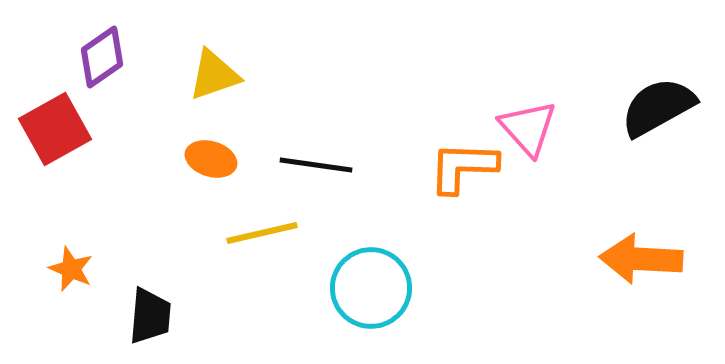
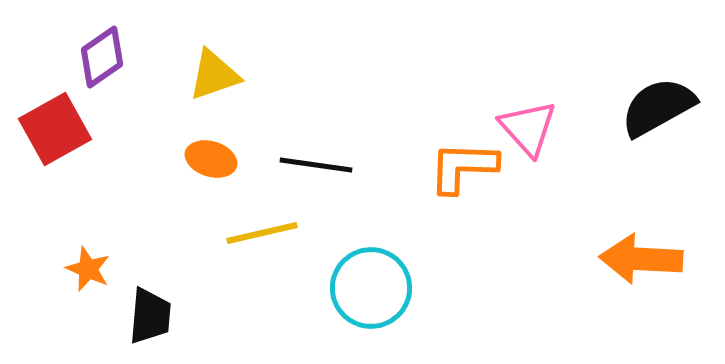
orange star: moved 17 px right
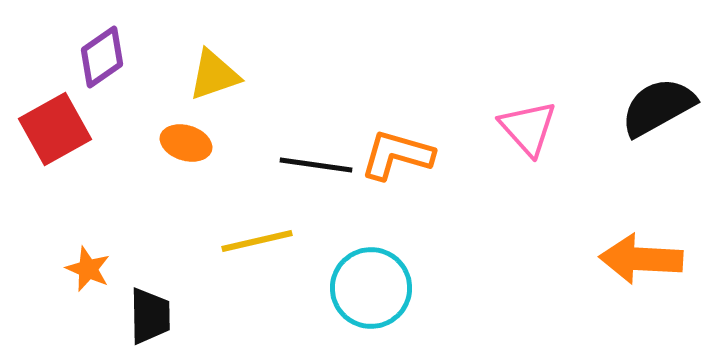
orange ellipse: moved 25 px left, 16 px up
orange L-shape: moved 66 px left, 12 px up; rotated 14 degrees clockwise
yellow line: moved 5 px left, 8 px down
black trapezoid: rotated 6 degrees counterclockwise
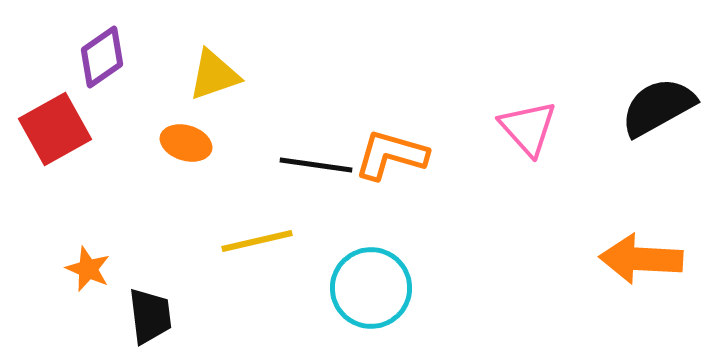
orange L-shape: moved 6 px left
black trapezoid: rotated 6 degrees counterclockwise
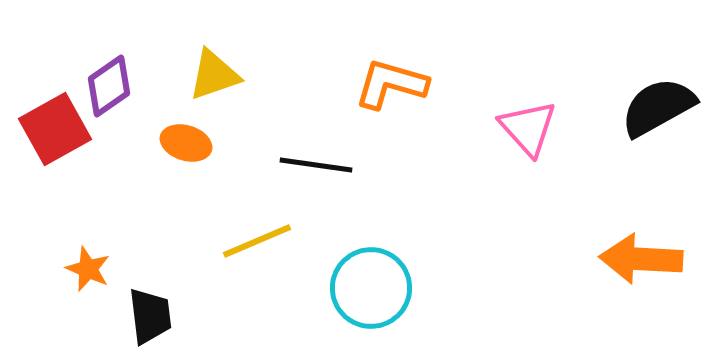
purple diamond: moved 7 px right, 29 px down
orange L-shape: moved 71 px up
yellow line: rotated 10 degrees counterclockwise
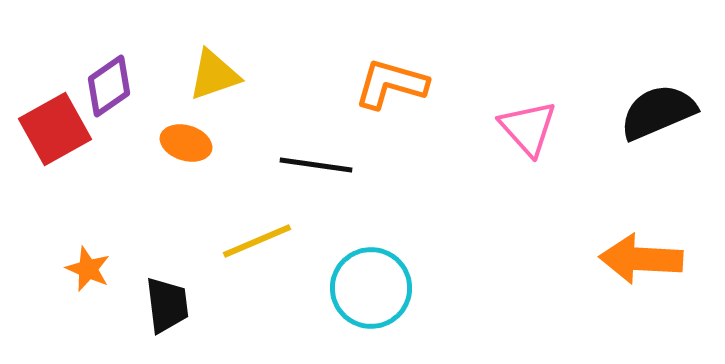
black semicircle: moved 5 px down; rotated 6 degrees clockwise
black trapezoid: moved 17 px right, 11 px up
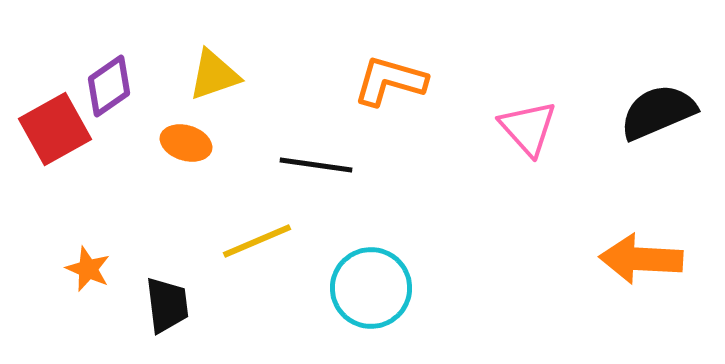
orange L-shape: moved 1 px left, 3 px up
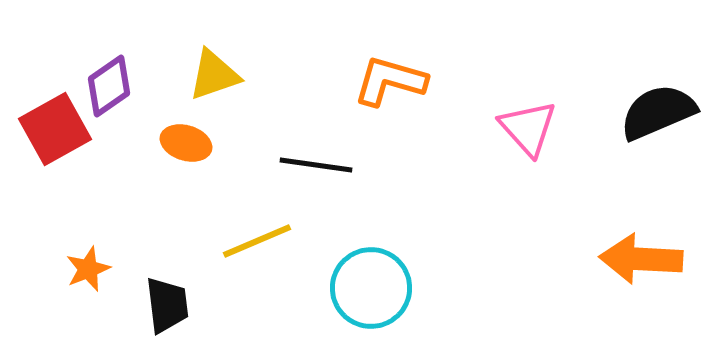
orange star: rotated 27 degrees clockwise
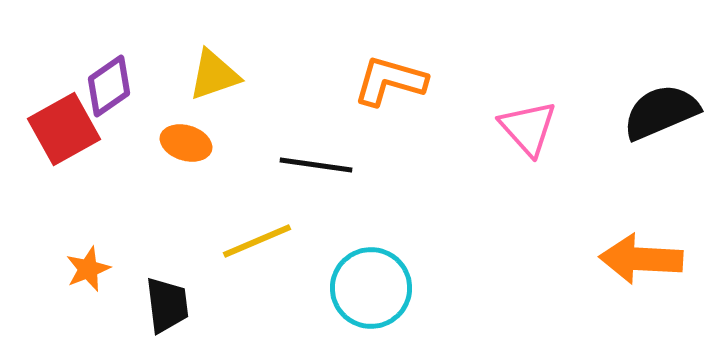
black semicircle: moved 3 px right
red square: moved 9 px right
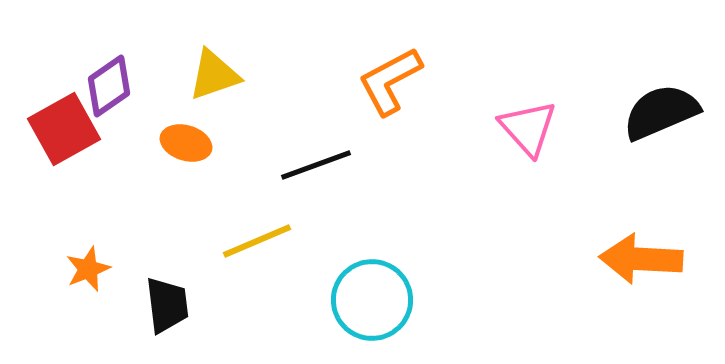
orange L-shape: rotated 44 degrees counterclockwise
black line: rotated 28 degrees counterclockwise
cyan circle: moved 1 px right, 12 px down
